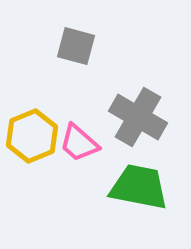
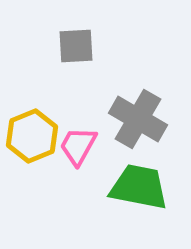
gray square: rotated 18 degrees counterclockwise
gray cross: moved 2 px down
pink trapezoid: moved 1 px left, 3 px down; rotated 78 degrees clockwise
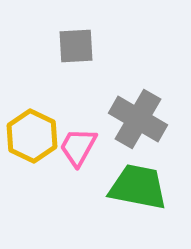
yellow hexagon: rotated 12 degrees counterclockwise
pink trapezoid: moved 1 px down
green trapezoid: moved 1 px left
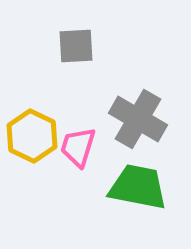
pink trapezoid: rotated 12 degrees counterclockwise
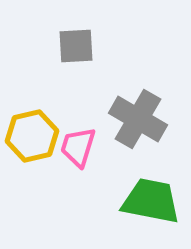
yellow hexagon: rotated 21 degrees clockwise
green trapezoid: moved 13 px right, 14 px down
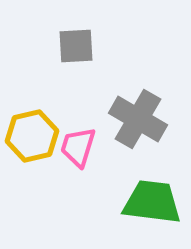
green trapezoid: moved 1 px right, 1 px down; rotated 4 degrees counterclockwise
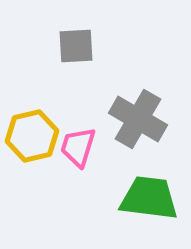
green trapezoid: moved 3 px left, 4 px up
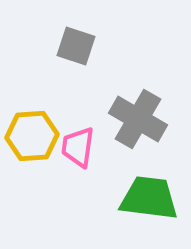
gray square: rotated 21 degrees clockwise
yellow hexagon: rotated 9 degrees clockwise
pink trapezoid: rotated 9 degrees counterclockwise
